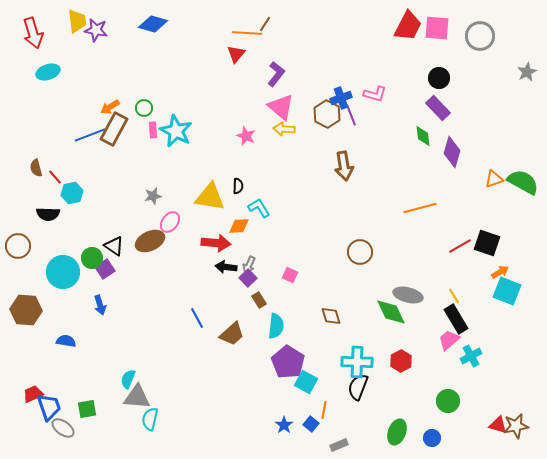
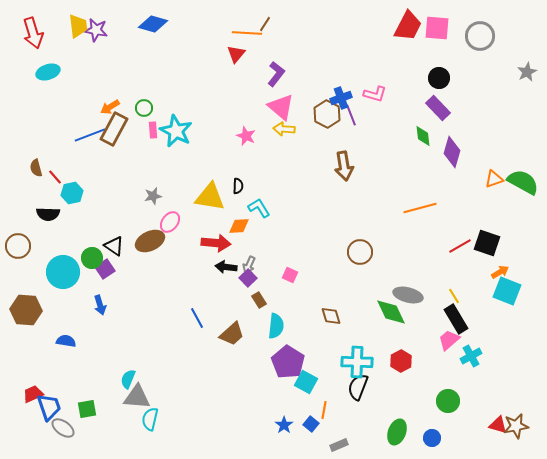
yellow trapezoid at (77, 21): moved 1 px right, 5 px down
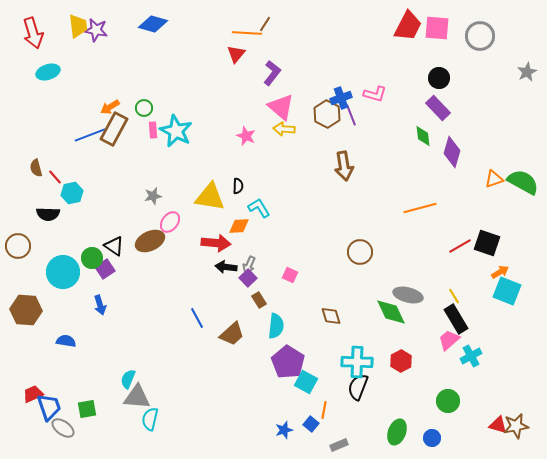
purple L-shape at (276, 74): moved 4 px left, 1 px up
blue star at (284, 425): moved 5 px down; rotated 18 degrees clockwise
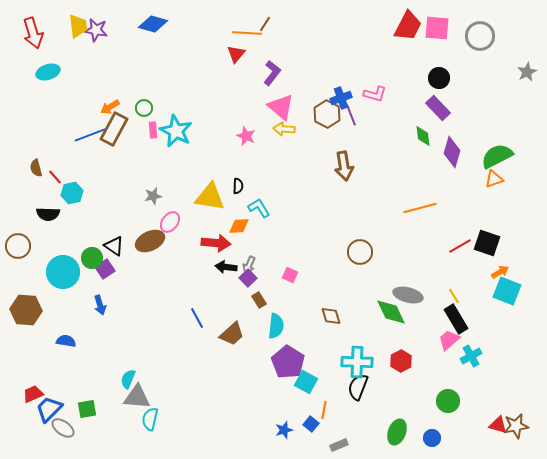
green semicircle at (523, 182): moved 26 px left, 26 px up; rotated 56 degrees counterclockwise
blue trapezoid at (49, 407): moved 2 px down; rotated 116 degrees counterclockwise
